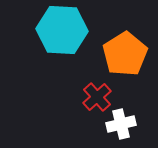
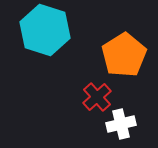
cyan hexagon: moved 17 px left; rotated 15 degrees clockwise
orange pentagon: moved 1 px left, 1 px down
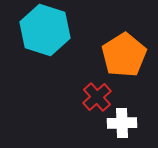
white cross: moved 1 px right, 1 px up; rotated 12 degrees clockwise
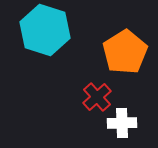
orange pentagon: moved 1 px right, 3 px up
